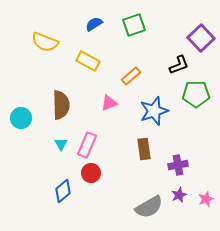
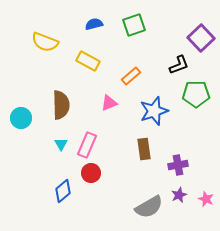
blue semicircle: rotated 18 degrees clockwise
pink star: rotated 28 degrees counterclockwise
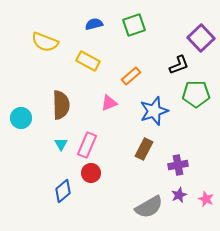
brown rectangle: rotated 35 degrees clockwise
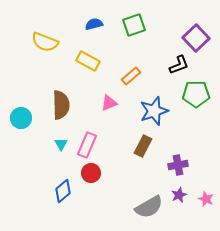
purple square: moved 5 px left
brown rectangle: moved 1 px left, 3 px up
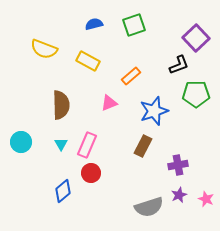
yellow semicircle: moved 1 px left, 7 px down
cyan circle: moved 24 px down
gray semicircle: rotated 12 degrees clockwise
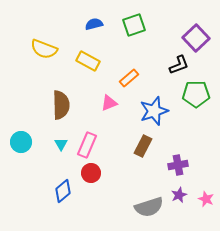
orange rectangle: moved 2 px left, 2 px down
